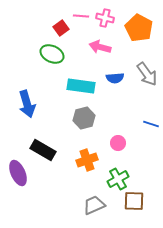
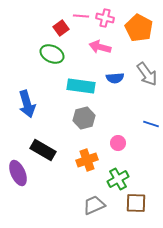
brown square: moved 2 px right, 2 px down
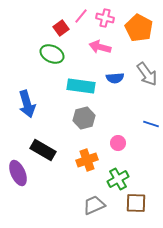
pink line: rotated 56 degrees counterclockwise
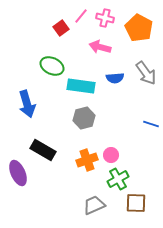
green ellipse: moved 12 px down
gray arrow: moved 1 px left, 1 px up
pink circle: moved 7 px left, 12 px down
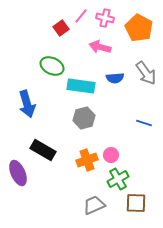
blue line: moved 7 px left, 1 px up
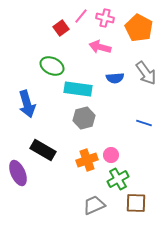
cyan rectangle: moved 3 px left, 3 px down
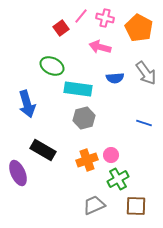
brown square: moved 3 px down
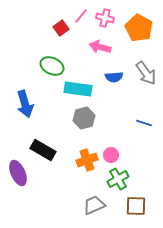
blue semicircle: moved 1 px left, 1 px up
blue arrow: moved 2 px left
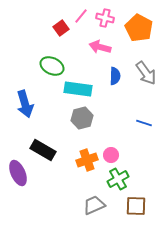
blue semicircle: moved 1 px right, 1 px up; rotated 84 degrees counterclockwise
gray hexagon: moved 2 px left
